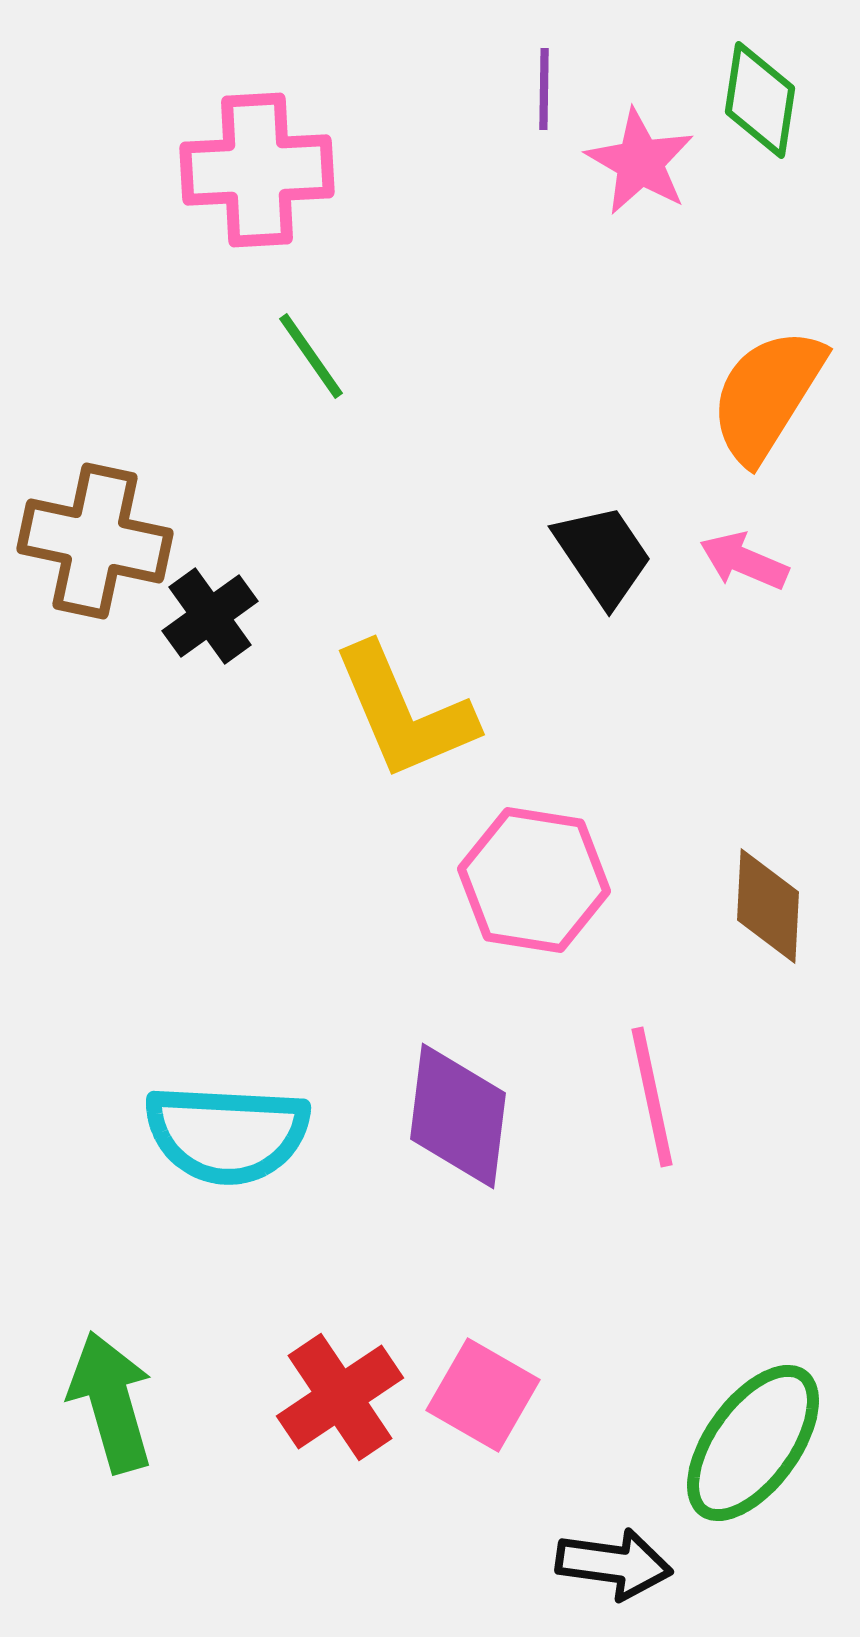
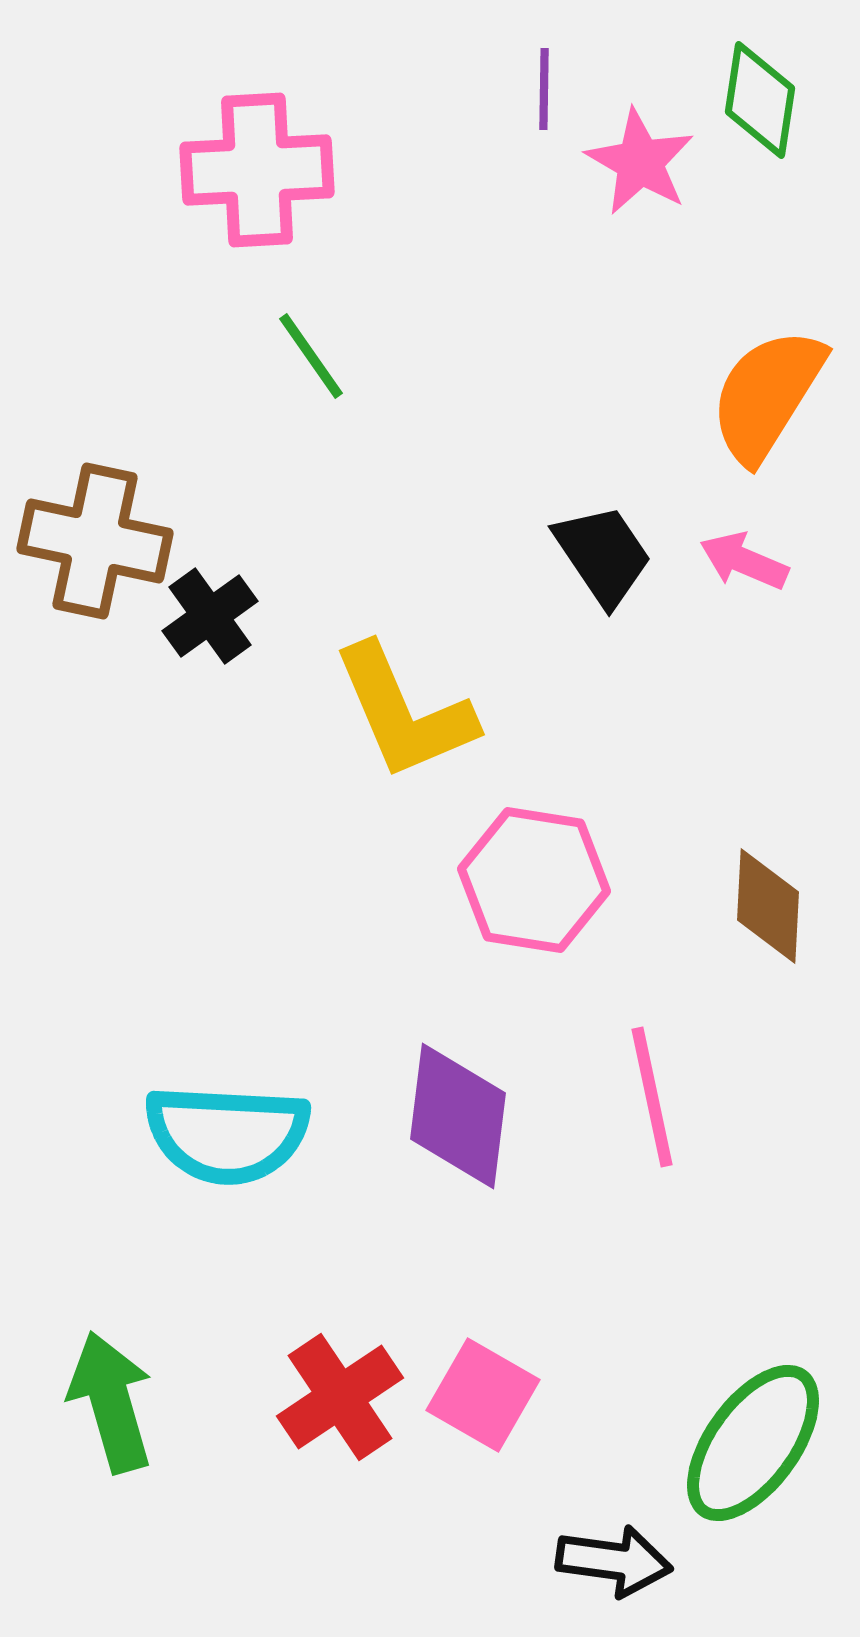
black arrow: moved 3 px up
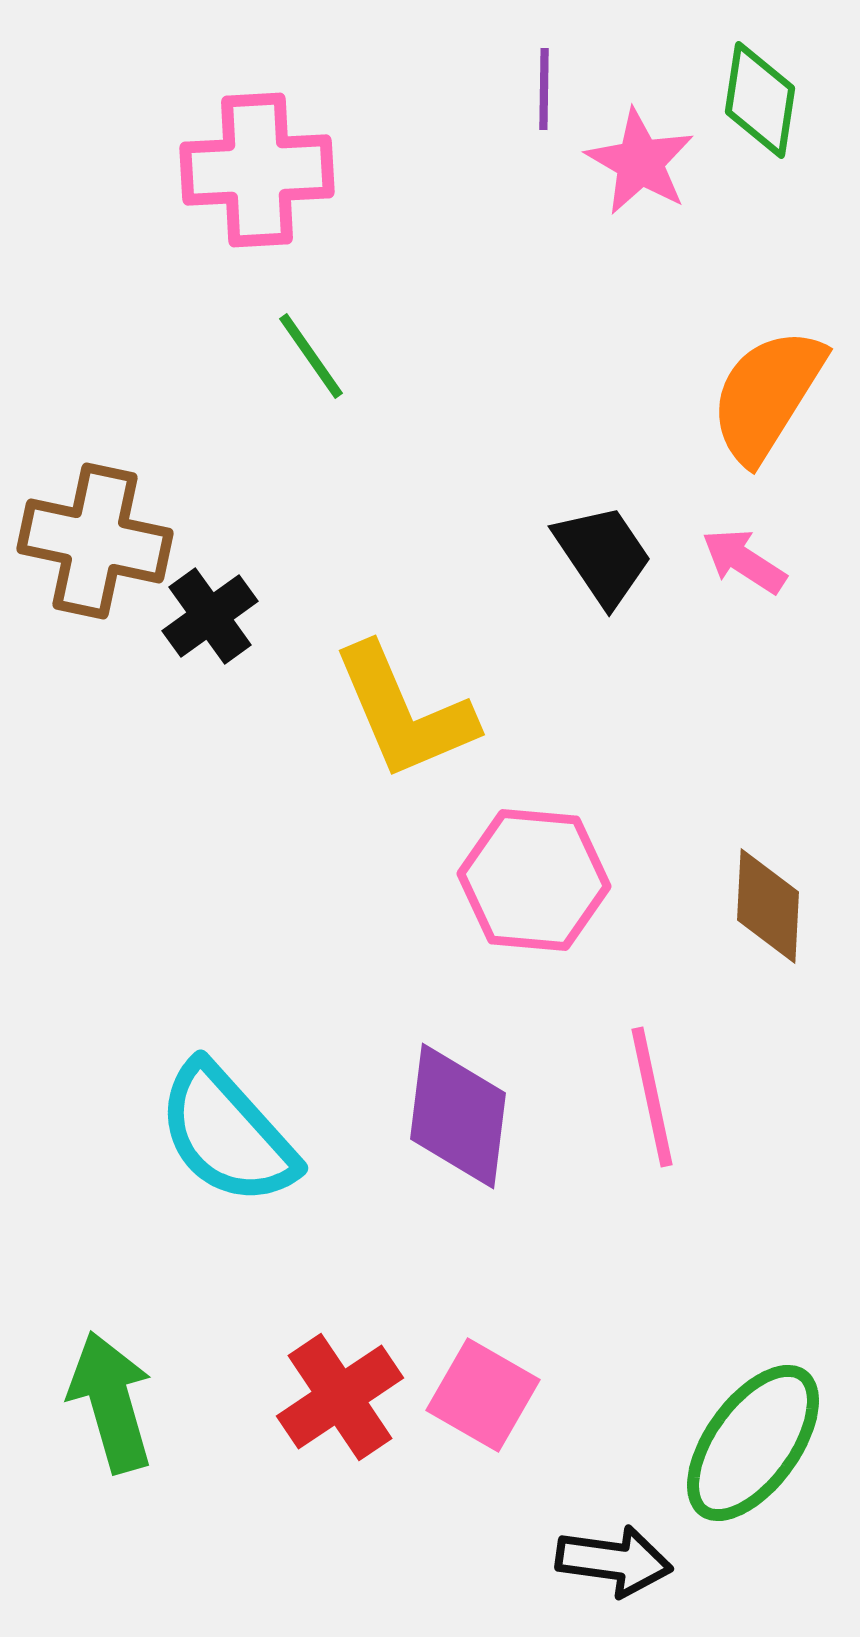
pink arrow: rotated 10 degrees clockwise
pink hexagon: rotated 4 degrees counterclockwise
cyan semicircle: rotated 45 degrees clockwise
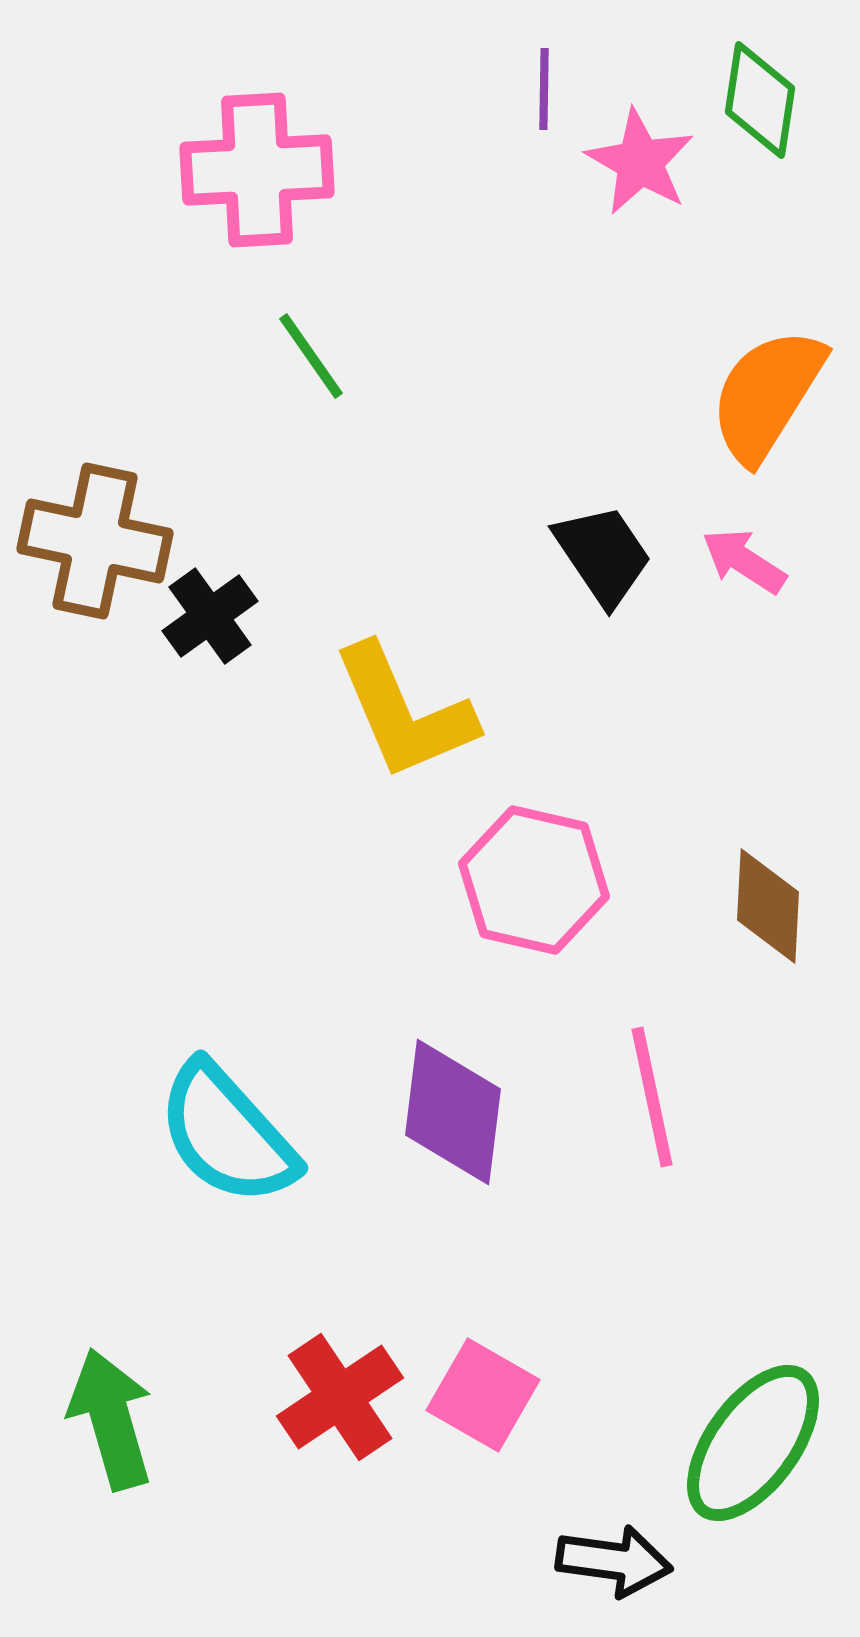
pink hexagon: rotated 8 degrees clockwise
purple diamond: moved 5 px left, 4 px up
green arrow: moved 17 px down
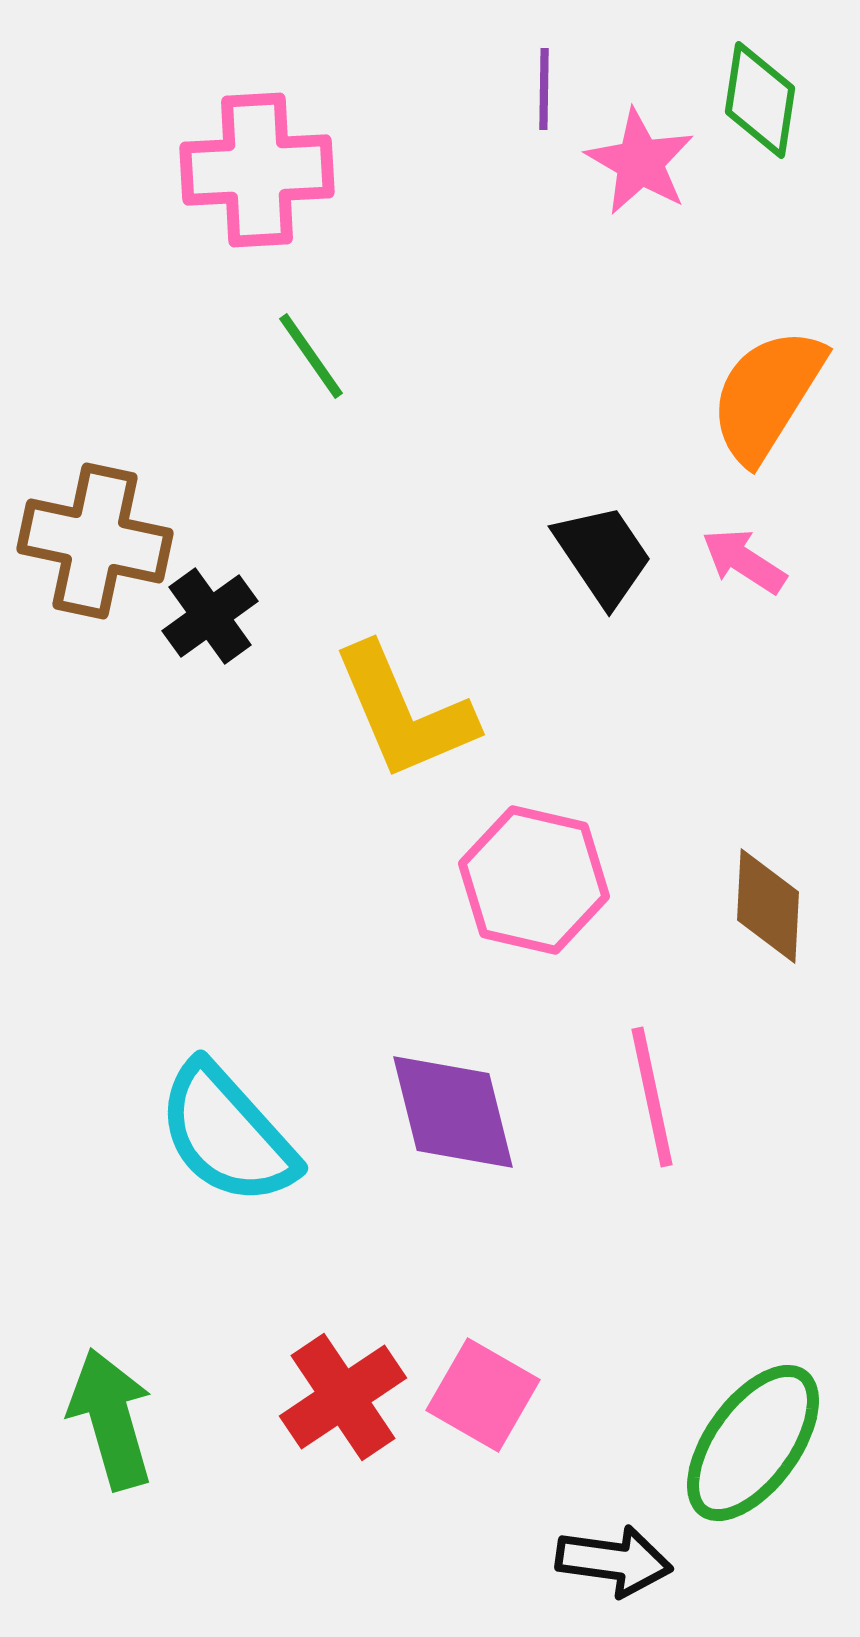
purple diamond: rotated 21 degrees counterclockwise
red cross: moved 3 px right
